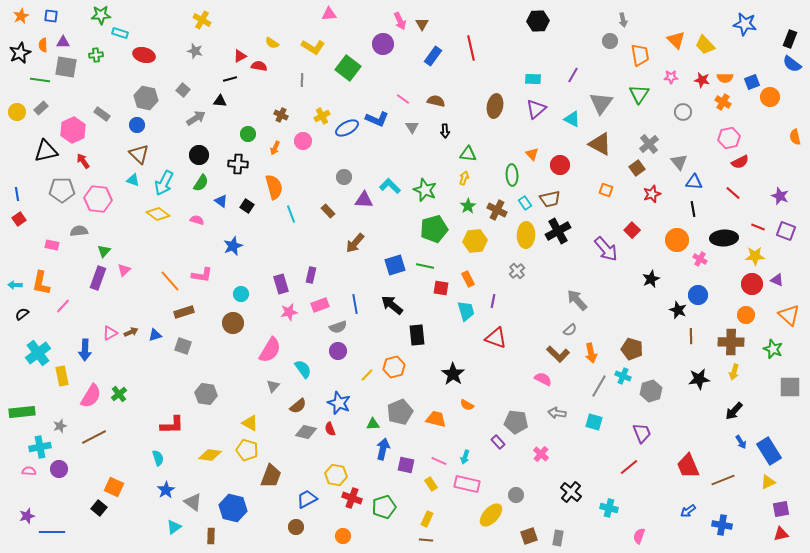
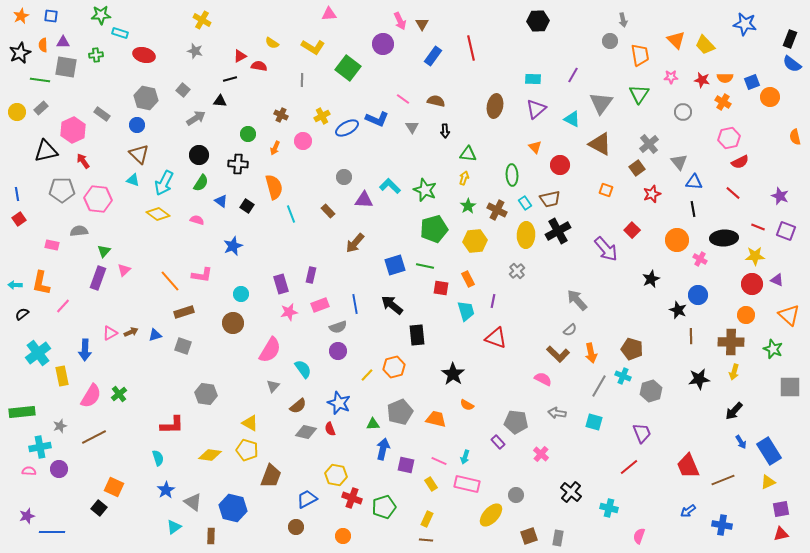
orange triangle at (532, 154): moved 3 px right, 7 px up
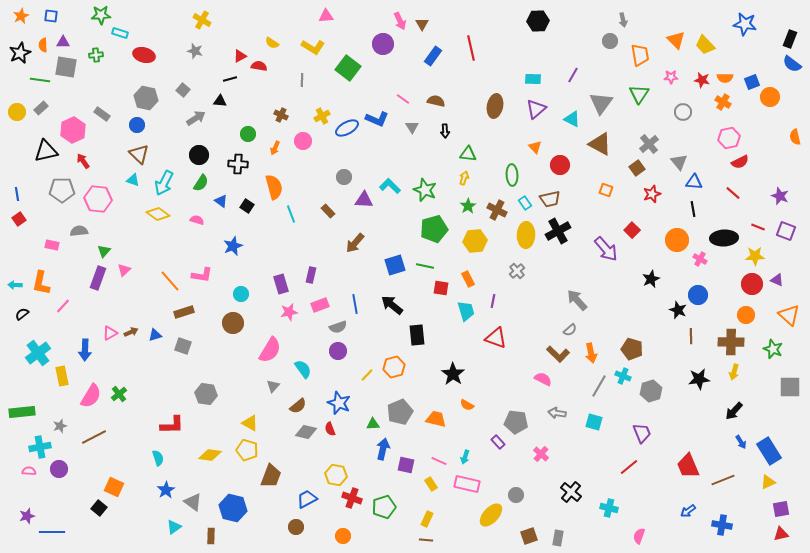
pink triangle at (329, 14): moved 3 px left, 2 px down
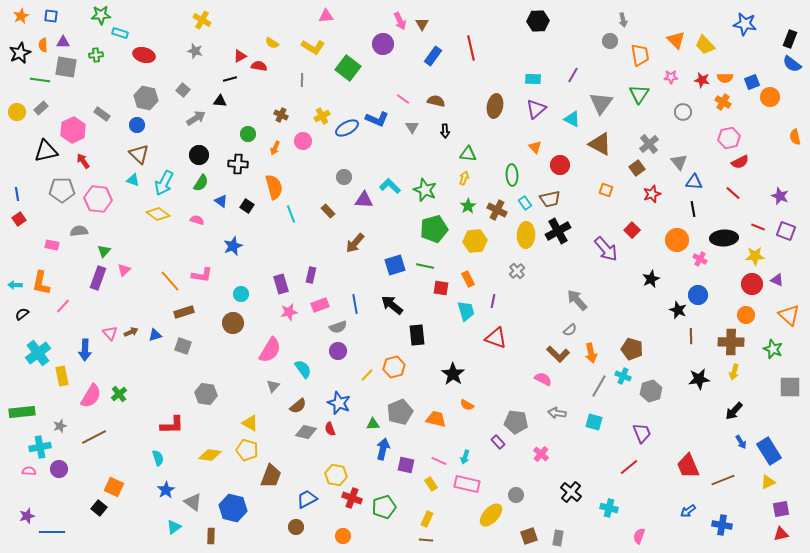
pink triangle at (110, 333): rotated 42 degrees counterclockwise
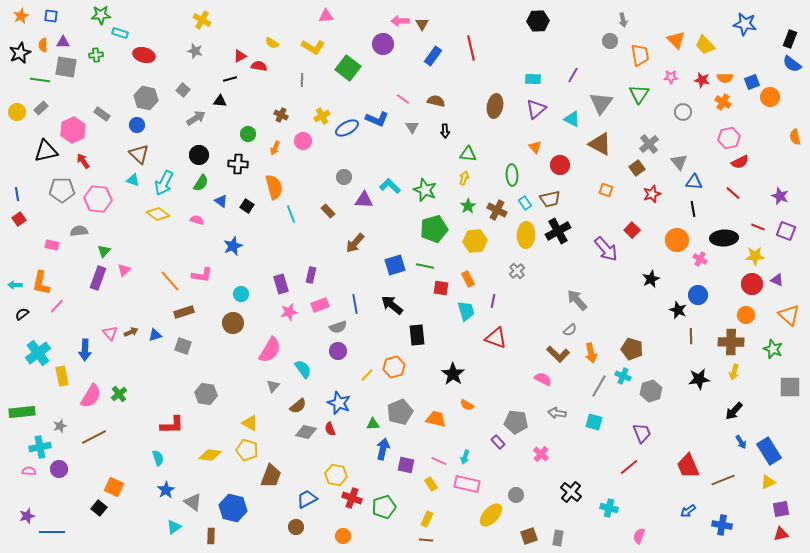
pink arrow at (400, 21): rotated 114 degrees clockwise
pink line at (63, 306): moved 6 px left
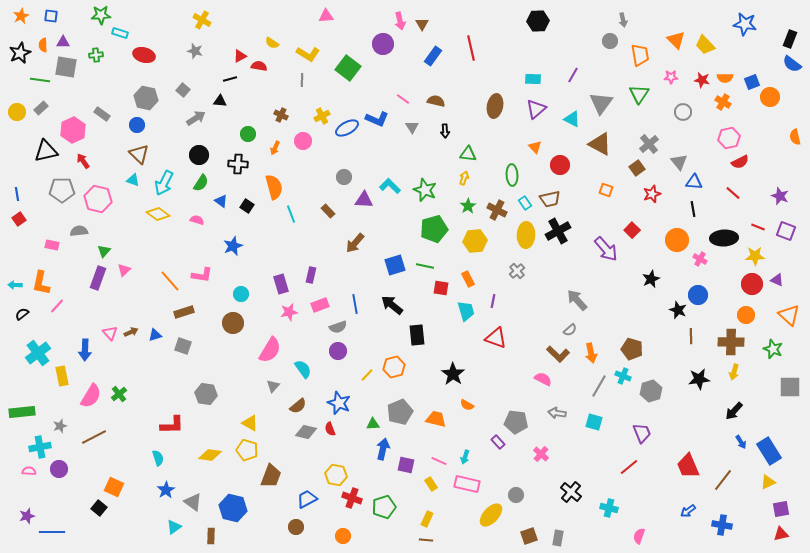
pink arrow at (400, 21): rotated 102 degrees counterclockwise
yellow L-shape at (313, 47): moved 5 px left, 7 px down
pink hexagon at (98, 199): rotated 8 degrees clockwise
brown line at (723, 480): rotated 30 degrees counterclockwise
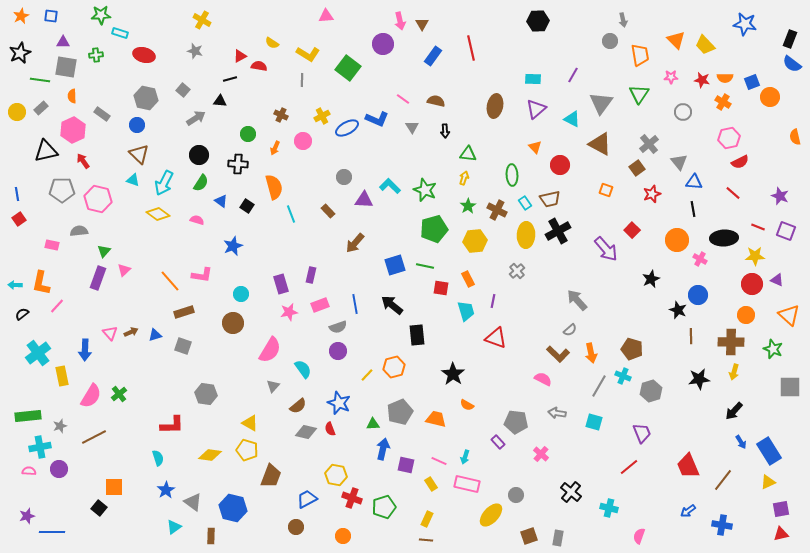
orange semicircle at (43, 45): moved 29 px right, 51 px down
green rectangle at (22, 412): moved 6 px right, 4 px down
orange square at (114, 487): rotated 24 degrees counterclockwise
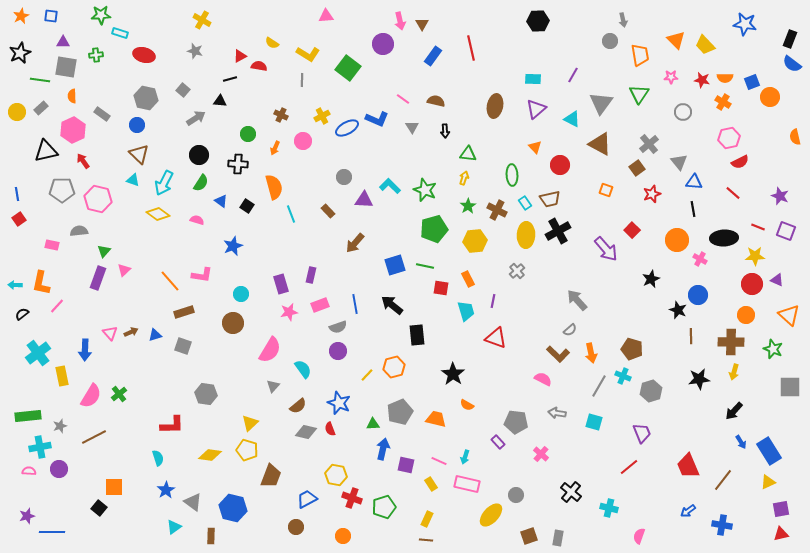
yellow triangle at (250, 423): rotated 48 degrees clockwise
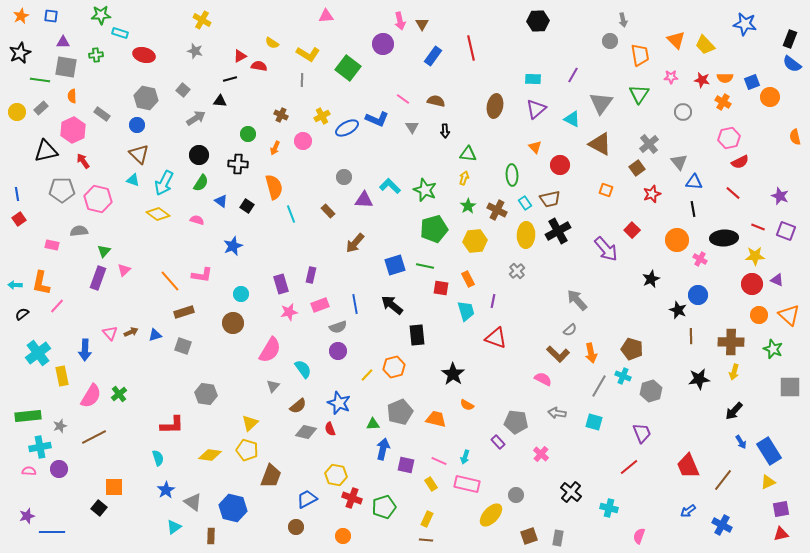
orange circle at (746, 315): moved 13 px right
blue cross at (722, 525): rotated 18 degrees clockwise
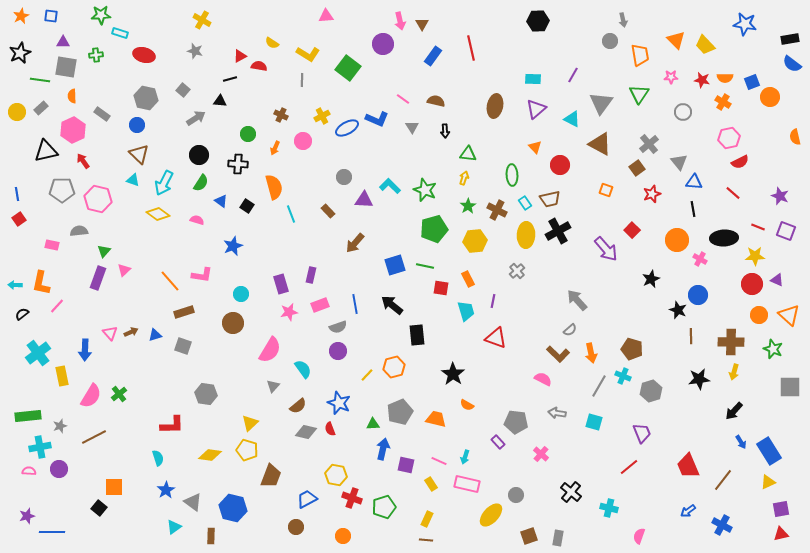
black rectangle at (790, 39): rotated 60 degrees clockwise
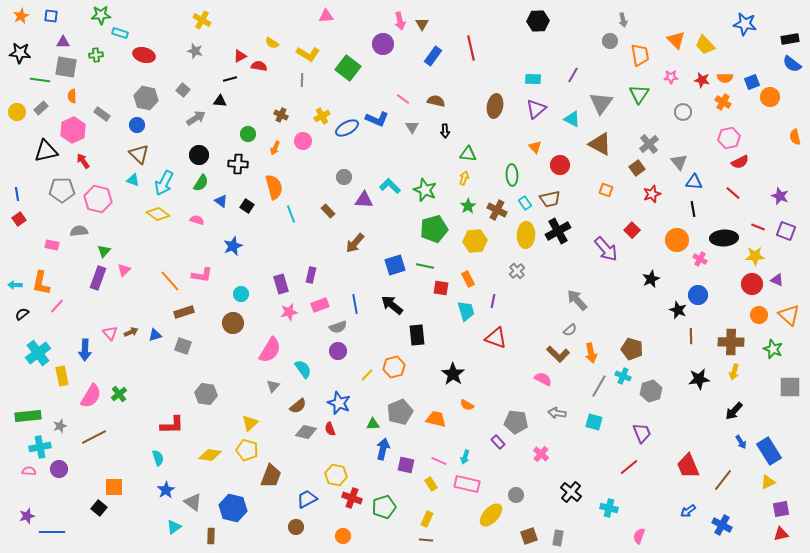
black star at (20, 53): rotated 30 degrees clockwise
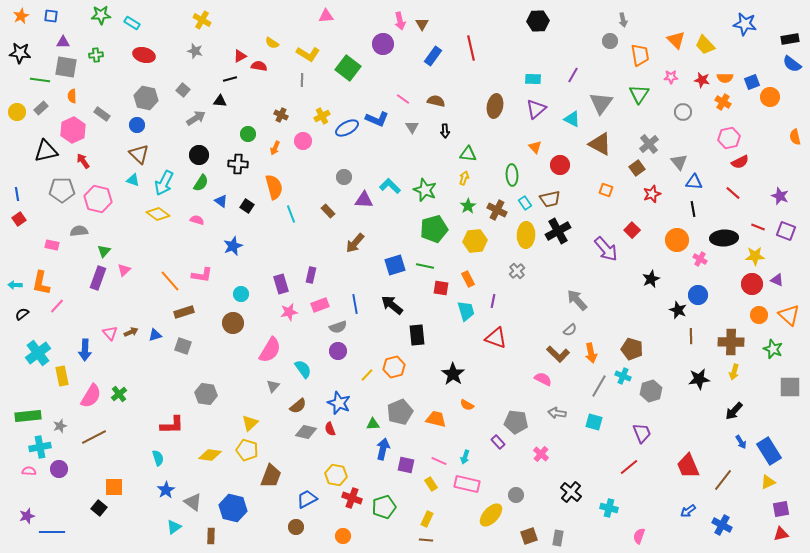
cyan rectangle at (120, 33): moved 12 px right, 10 px up; rotated 14 degrees clockwise
